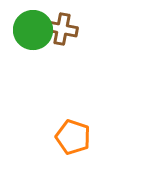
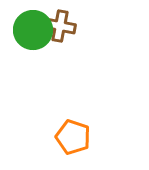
brown cross: moved 2 px left, 3 px up
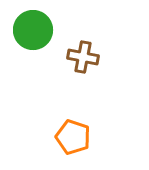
brown cross: moved 23 px right, 31 px down
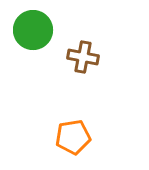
orange pentagon: rotated 28 degrees counterclockwise
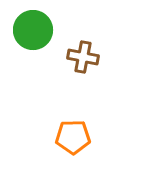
orange pentagon: rotated 8 degrees clockwise
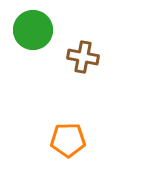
orange pentagon: moved 5 px left, 3 px down
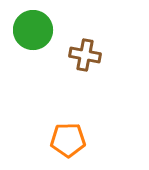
brown cross: moved 2 px right, 2 px up
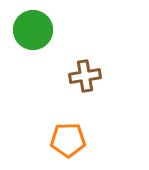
brown cross: moved 21 px down; rotated 20 degrees counterclockwise
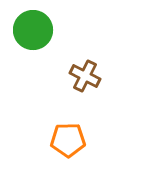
brown cross: rotated 36 degrees clockwise
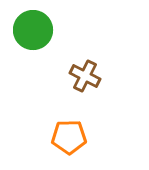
orange pentagon: moved 1 px right, 3 px up
